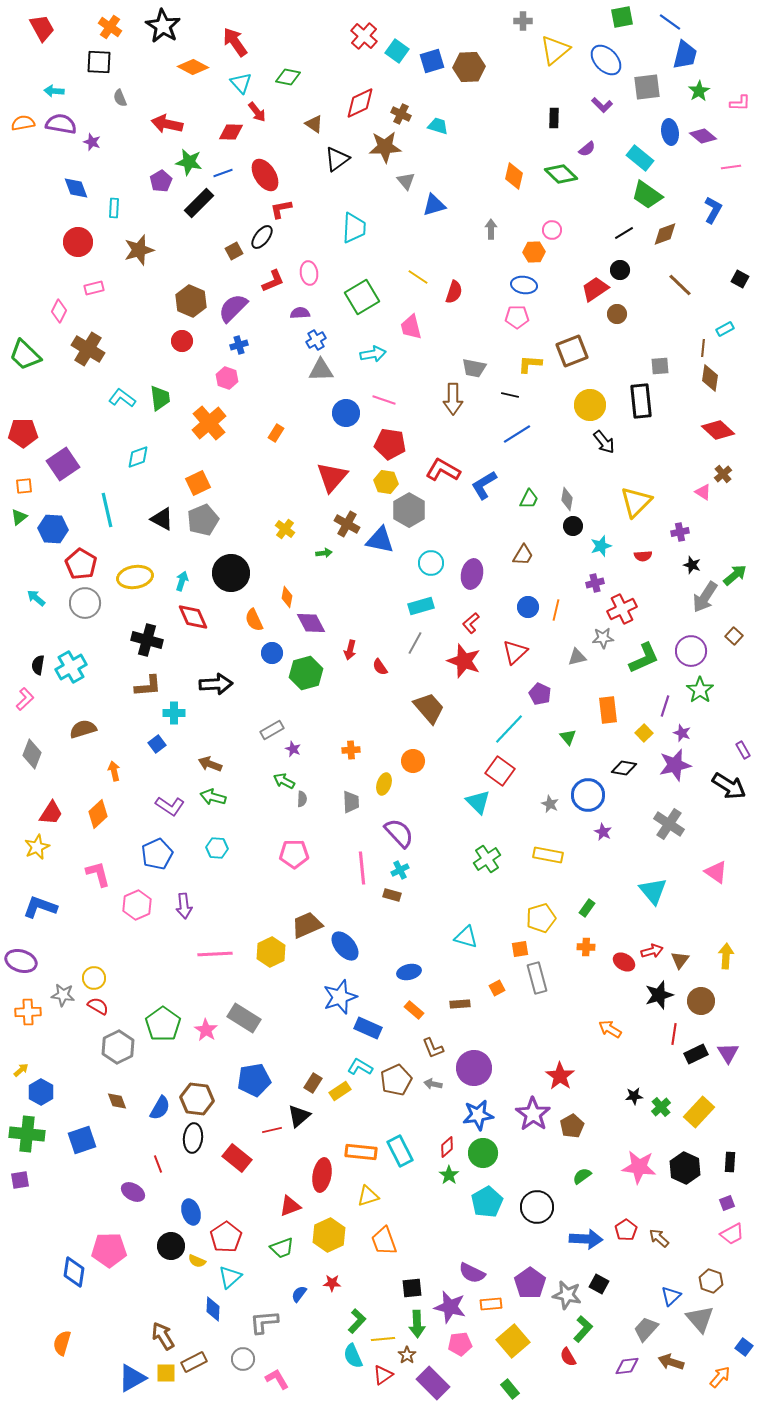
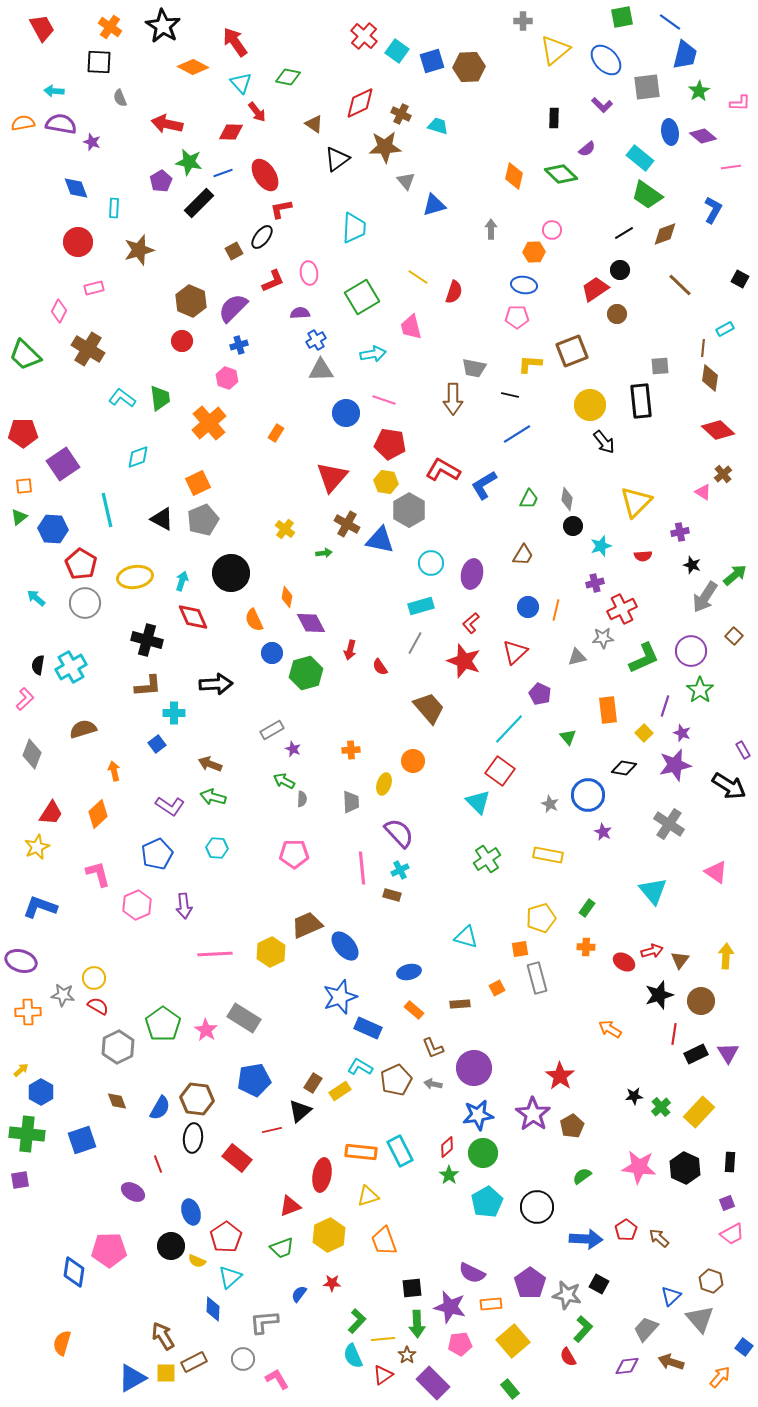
black triangle at (299, 1116): moved 1 px right, 5 px up
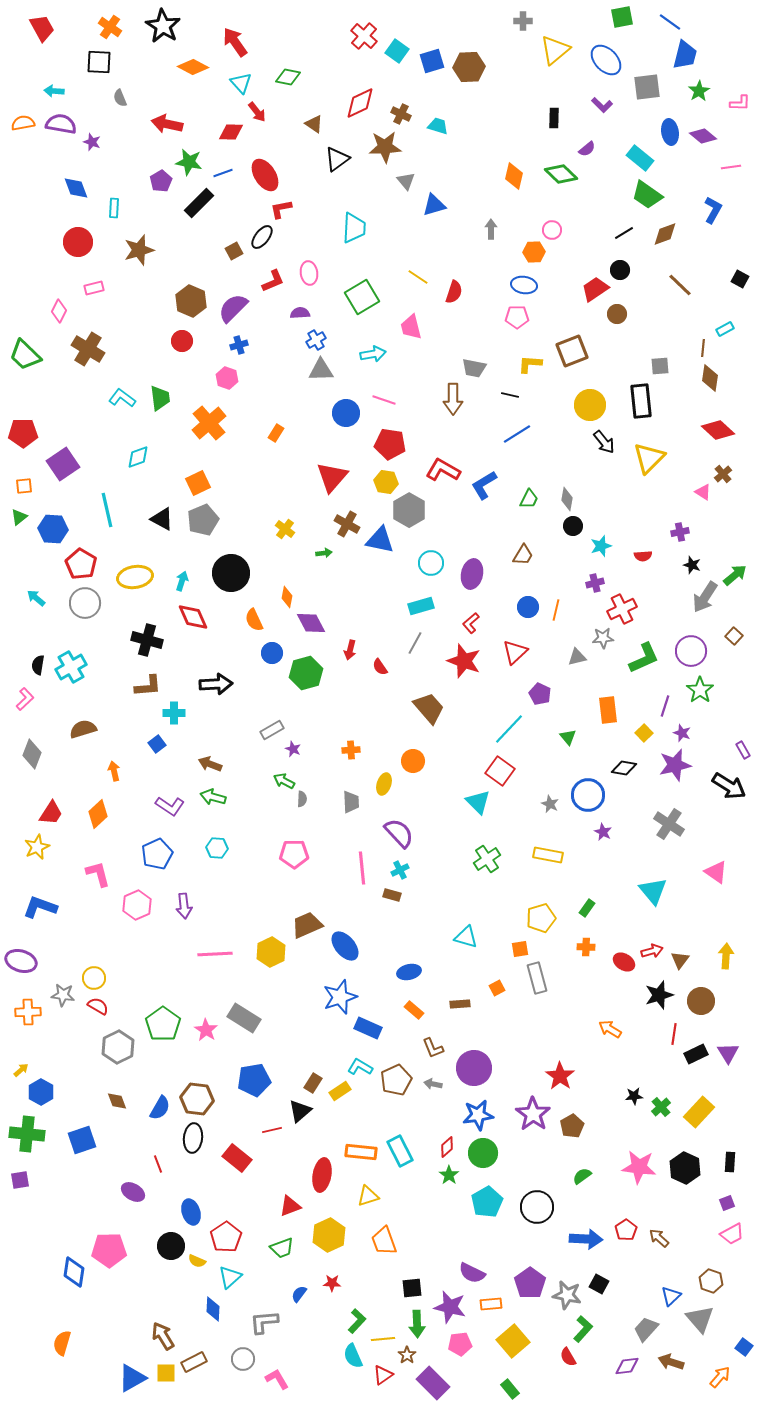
yellow triangle at (636, 502): moved 13 px right, 44 px up
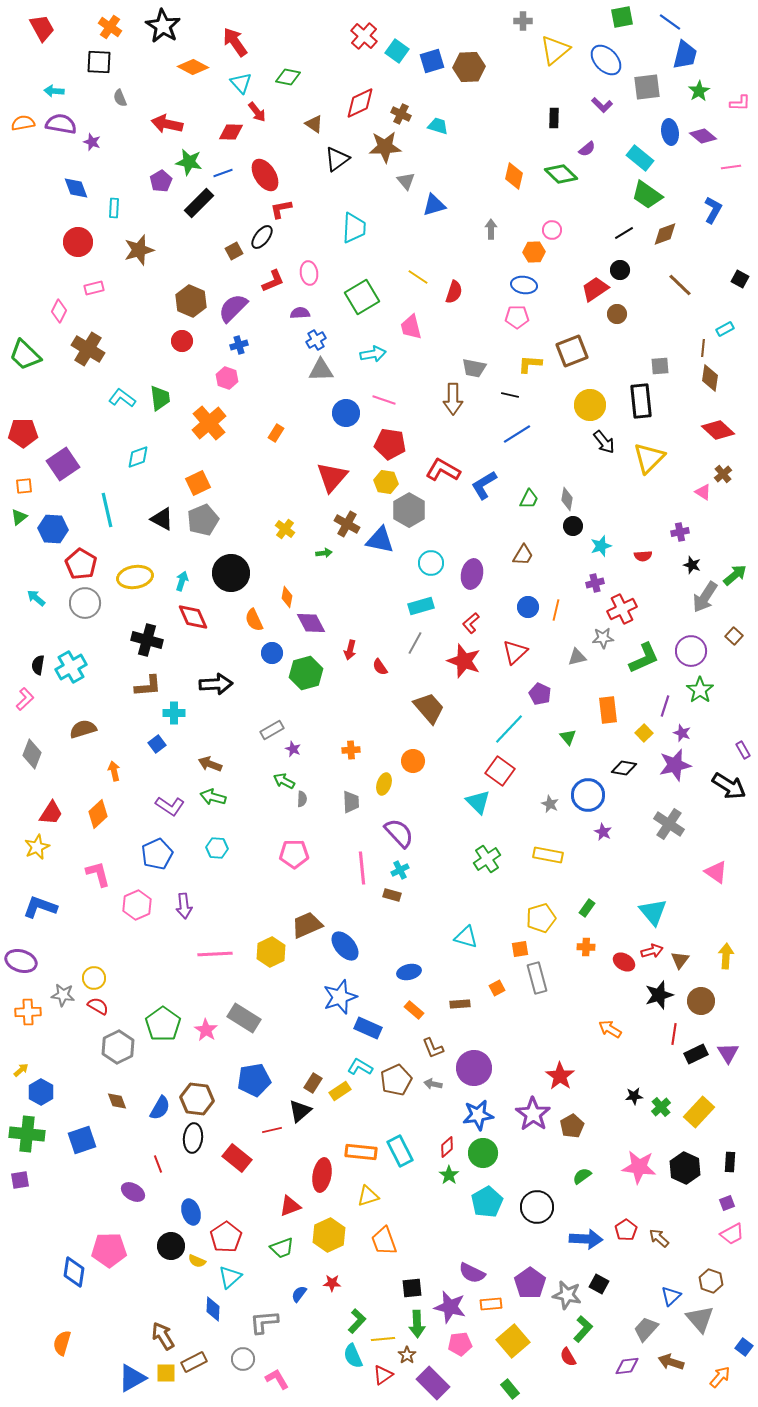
cyan triangle at (653, 891): moved 21 px down
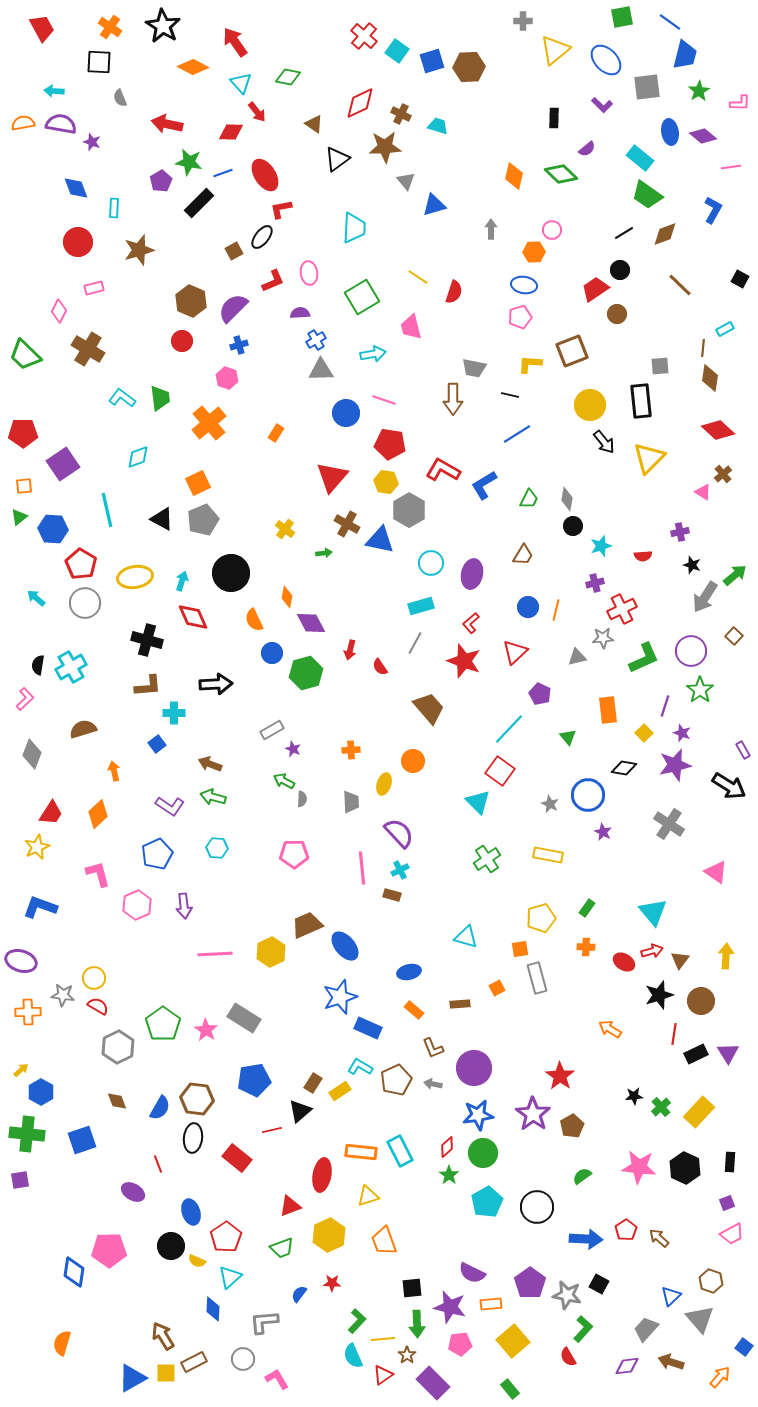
pink pentagon at (517, 317): moved 3 px right; rotated 15 degrees counterclockwise
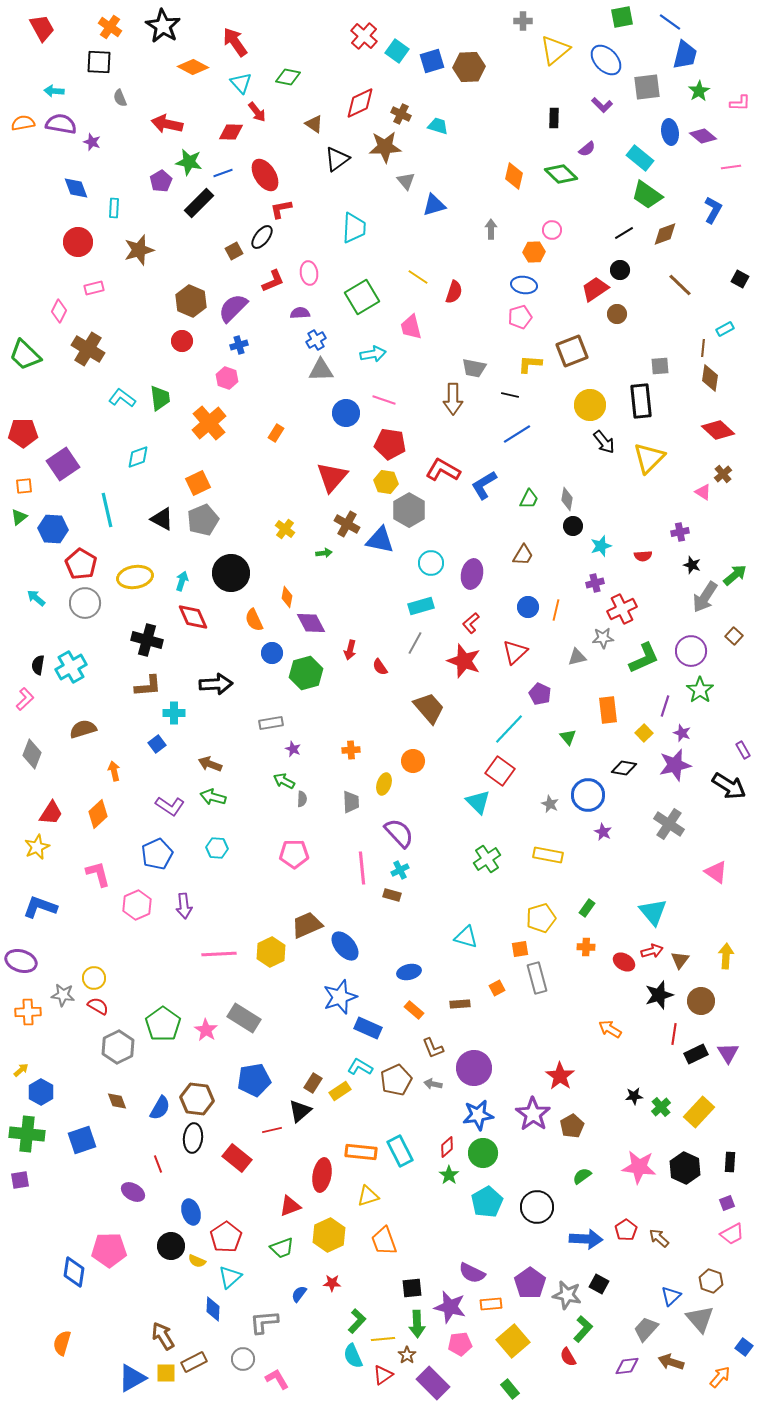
gray rectangle at (272, 730): moved 1 px left, 7 px up; rotated 20 degrees clockwise
pink line at (215, 954): moved 4 px right
